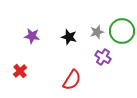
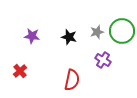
purple cross: moved 3 px down
red semicircle: rotated 20 degrees counterclockwise
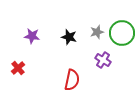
green circle: moved 2 px down
red cross: moved 2 px left, 3 px up
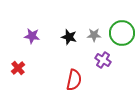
gray star: moved 3 px left, 3 px down; rotated 16 degrees clockwise
red semicircle: moved 2 px right
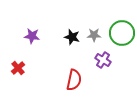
black star: moved 3 px right
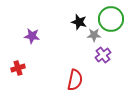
green circle: moved 11 px left, 14 px up
black star: moved 7 px right, 15 px up
purple cross: moved 5 px up; rotated 21 degrees clockwise
red cross: rotated 24 degrees clockwise
red semicircle: moved 1 px right
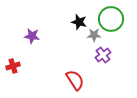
red cross: moved 5 px left, 2 px up
red semicircle: rotated 45 degrees counterclockwise
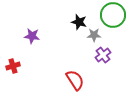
green circle: moved 2 px right, 4 px up
